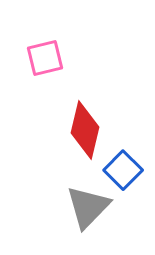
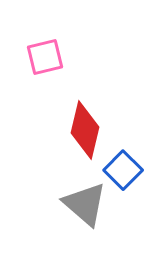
pink square: moved 1 px up
gray triangle: moved 3 px left, 3 px up; rotated 33 degrees counterclockwise
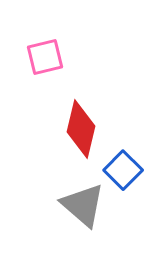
red diamond: moved 4 px left, 1 px up
gray triangle: moved 2 px left, 1 px down
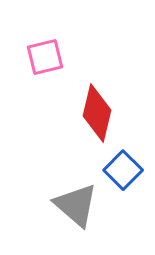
red diamond: moved 16 px right, 16 px up
gray triangle: moved 7 px left
